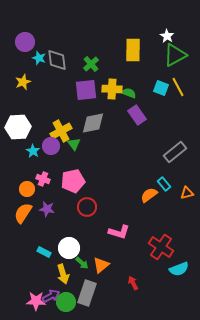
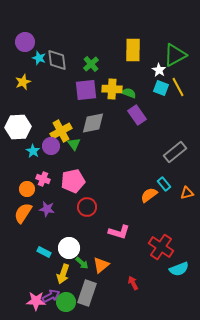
white star at (167, 36): moved 8 px left, 34 px down
yellow arrow at (63, 274): rotated 36 degrees clockwise
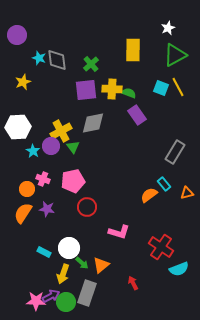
purple circle at (25, 42): moved 8 px left, 7 px up
white star at (159, 70): moved 9 px right, 42 px up; rotated 16 degrees clockwise
green triangle at (74, 144): moved 1 px left, 3 px down
gray rectangle at (175, 152): rotated 20 degrees counterclockwise
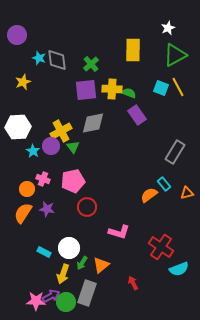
green arrow at (82, 263): rotated 80 degrees clockwise
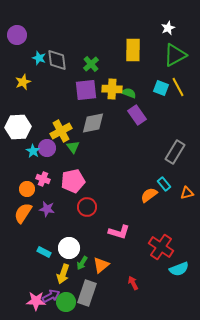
purple circle at (51, 146): moved 4 px left, 2 px down
